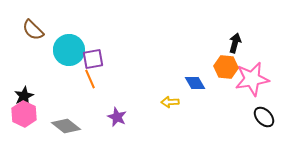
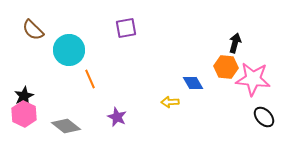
purple square: moved 33 px right, 31 px up
pink star: moved 1 px right; rotated 16 degrees clockwise
blue diamond: moved 2 px left
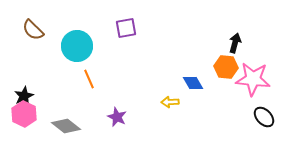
cyan circle: moved 8 px right, 4 px up
orange line: moved 1 px left
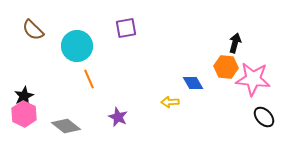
purple star: moved 1 px right
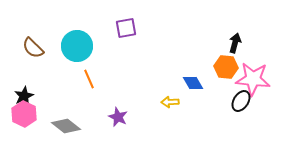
brown semicircle: moved 18 px down
black ellipse: moved 23 px left, 16 px up; rotated 75 degrees clockwise
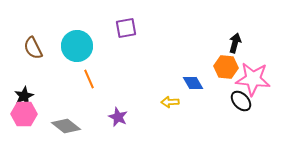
brown semicircle: rotated 20 degrees clockwise
black ellipse: rotated 75 degrees counterclockwise
pink hexagon: rotated 25 degrees counterclockwise
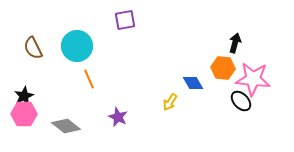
purple square: moved 1 px left, 8 px up
orange hexagon: moved 3 px left, 1 px down
yellow arrow: rotated 54 degrees counterclockwise
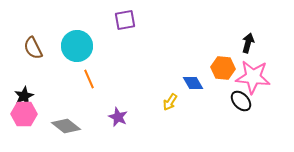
black arrow: moved 13 px right
pink star: moved 2 px up
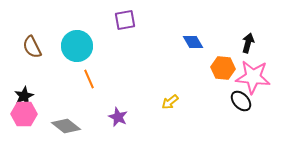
brown semicircle: moved 1 px left, 1 px up
blue diamond: moved 41 px up
yellow arrow: rotated 18 degrees clockwise
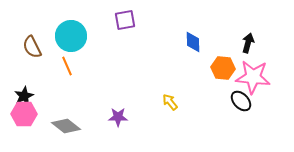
blue diamond: rotated 30 degrees clockwise
cyan circle: moved 6 px left, 10 px up
orange line: moved 22 px left, 13 px up
yellow arrow: rotated 90 degrees clockwise
purple star: rotated 24 degrees counterclockwise
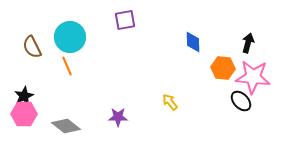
cyan circle: moved 1 px left, 1 px down
